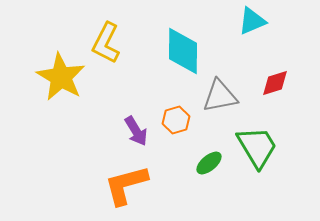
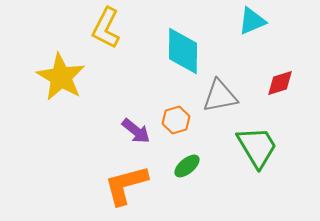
yellow L-shape: moved 15 px up
red diamond: moved 5 px right
purple arrow: rotated 20 degrees counterclockwise
green ellipse: moved 22 px left, 3 px down
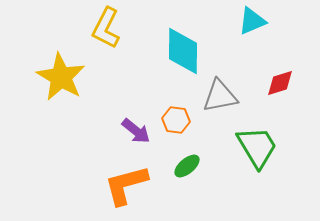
orange hexagon: rotated 24 degrees clockwise
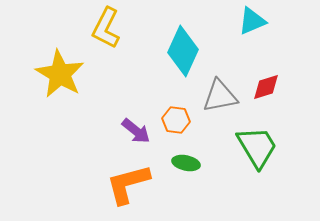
cyan diamond: rotated 24 degrees clockwise
yellow star: moved 1 px left, 3 px up
red diamond: moved 14 px left, 4 px down
green ellipse: moved 1 px left, 3 px up; rotated 52 degrees clockwise
orange L-shape: moved 2 px right, 1 px up
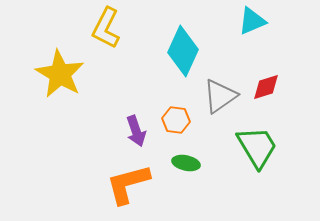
gray triangle: rotated 24 degrees counterclockwise
purple arrow: rotated 32 degrees clockwise
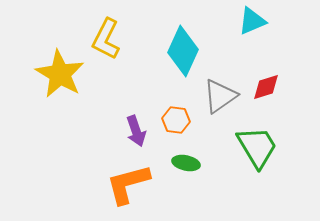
yellow L-shape: moved 11 px down
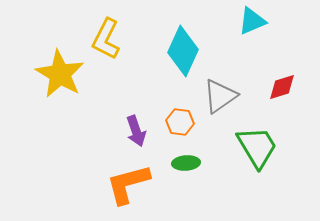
red diamond: moved 16 px right
orange hexagon: moved 4 px right, 2 px down
green ellipse: rotated 16 degrees counterclockwise
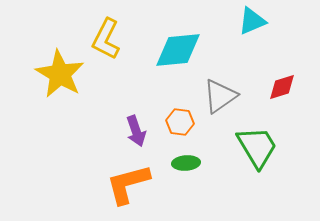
cyan diamond: moved 5 px left, 1 px up; rotated 60 degrees clockwise
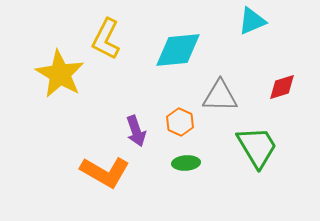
gray triangle: rotated 36 degrees clockwise
orange hexagon: rotated 16 degrees clockwise
orange L-shape: moved 23 px left, 12 px up; rotated 135 degrees counterclockwise
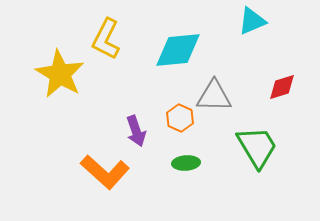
gray triangle: moved 6 px left
orange hexagon: moved 4 px up
orange L-shape: rotated 12 degrees clockwise
